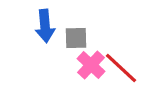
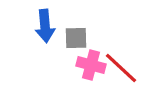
pink cross: rotated 28 degrees counterclockwise
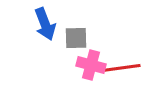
blue arrow: moved 2 px up; rotated 16 degrees counterclockwise
red line: rotated 51 degrees counterclockwise
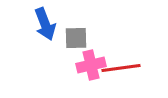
pink cross: rotated 28 degrees counterclockwise
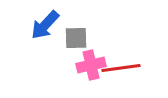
blue arrow: moved 1 px down; rotated 64 degrees clockwise
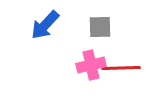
gray square: moved 24 px right, 11 px up
red line: rotated 6 degrees clockwise
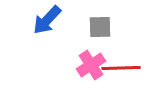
blue arrow: moved 2 px right, 5 px up
pink cross: rotated 20 degrees counterclockwise
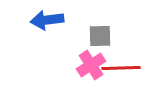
blue arrow: rotated 40 degrees clockwise
gray square: moved 9 px down
